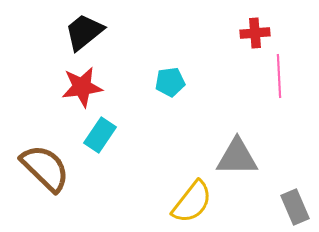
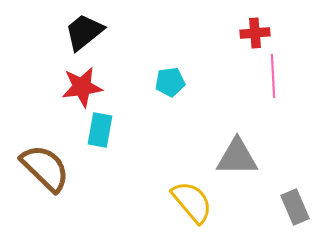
pink line: moved 6 px left
cyan rectangle: moved 5 px up; rotated 24 degrees counterclockwise
yellow semicircle: rotated 78 degrees counterclockwise
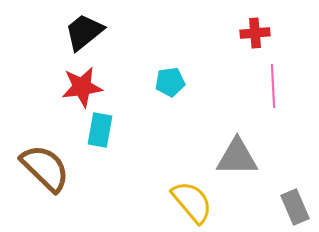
pink line: moved 10 px down
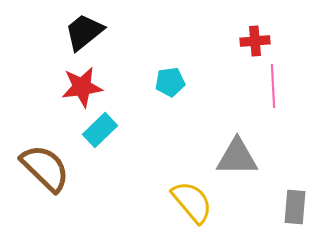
red cross: moved 8 px down
cyan rectangle: rotated 36 degrees clockwise
gray rectangle: rotated 28 degrees clockwise
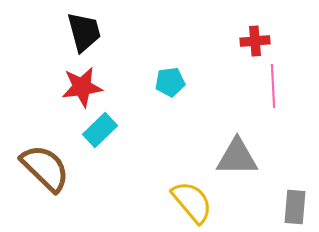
black trapezoid: rotated 114 degrees clockwise
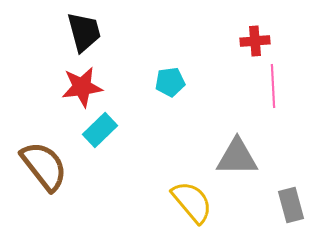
brown semicircle: moved 1 px left, 2 px up; rotated 8 degrees clockwise
gray rectangle: moved 4 px left, 2 px up; rotated 20 degrees counterclockwise
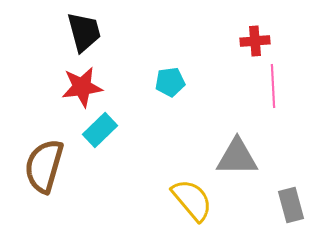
brown semicircle: rotated 126 degrees counterclockwise
yellow semicircle: moved 2 px up
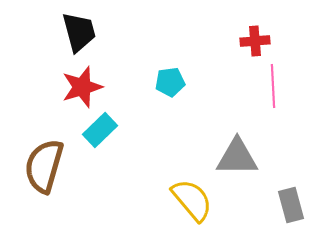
black trapezoid: moved 5 px left
red star: rotated 9 degrees counterclockwise
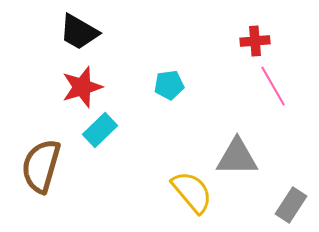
black trapezoid: rotated 135 degrees clockwise
cyan pentagon: moved 1 px left, 3 px down
pink line: rotated 27 degrees counterclockwise
brown semicircle: moved 3 px left
yellow semicircle: moved 8 px up
gray rectangle: rotated 48 degrees clockwise
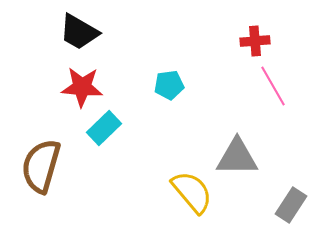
red star: rotated 21 degrees clockwise
cyan rectangle: moved 4 px right, 2 px up
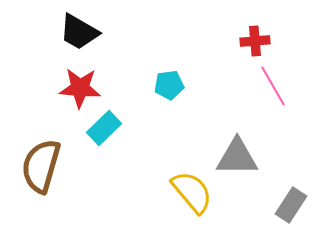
red star: moved 2 px left, 1 px down
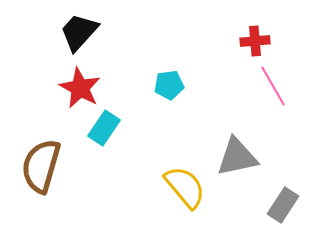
black trapezoid: rotated 102 degrees clockwise
red star: rotated 24 degrees clockwise
cyan rectangle: rotated 12 degrees counterclockwise
gray triangle: rotated 12 degrees counterclockwise
yellow semicircle: moved 7 px left, 5 px up
gray rectangle: moved 8 px left
